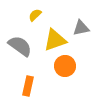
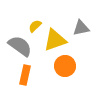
yellow semicircle: moved 11 px down
orange rectangle: moved 3 px left, 11 px up
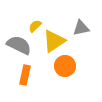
yellow triangle: moved 1 px left, 1 px down; rotated 15 degrees counterclockwise
gray semicircle: moved 1 px left, 1 px up; rotated 10 degrees counterclockwise
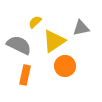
yellow semicircle: moved 4 px up
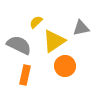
yellow semicircle: moved 1 px right
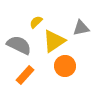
orange rectangle: rotated 30 degrees clockwise
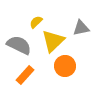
yellow triangle: moved 1 px left; rotated 10 degrees counterclockwise
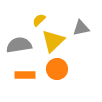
yellow semicircle: moved 3 px right, 2 px up
gray semicircle: rotated 35 degrees counterclockwise
orange circle: moved 8 px left, 3 px down
orange rectangle: rotated 48 degrees clockwise
